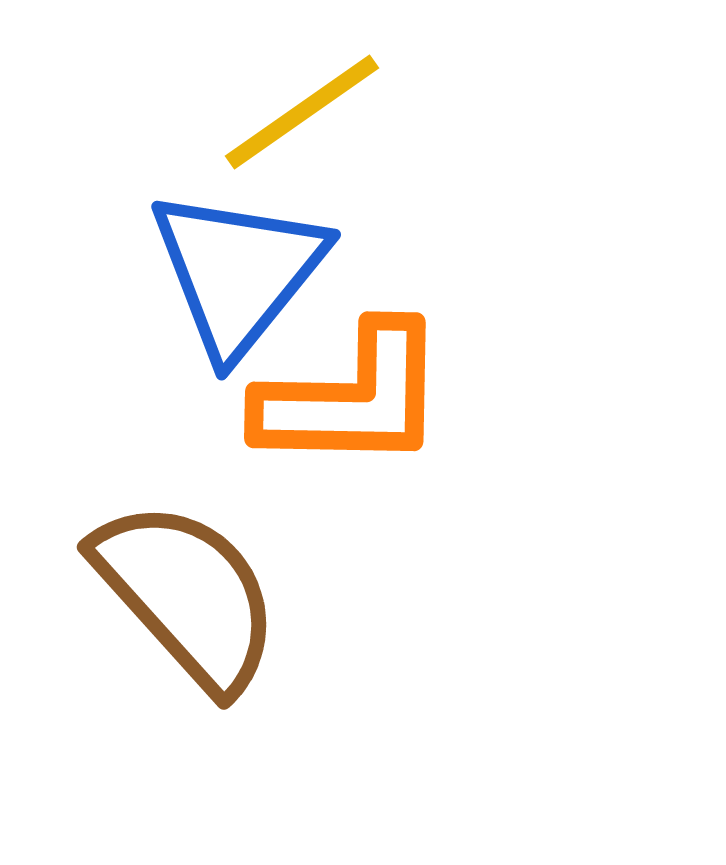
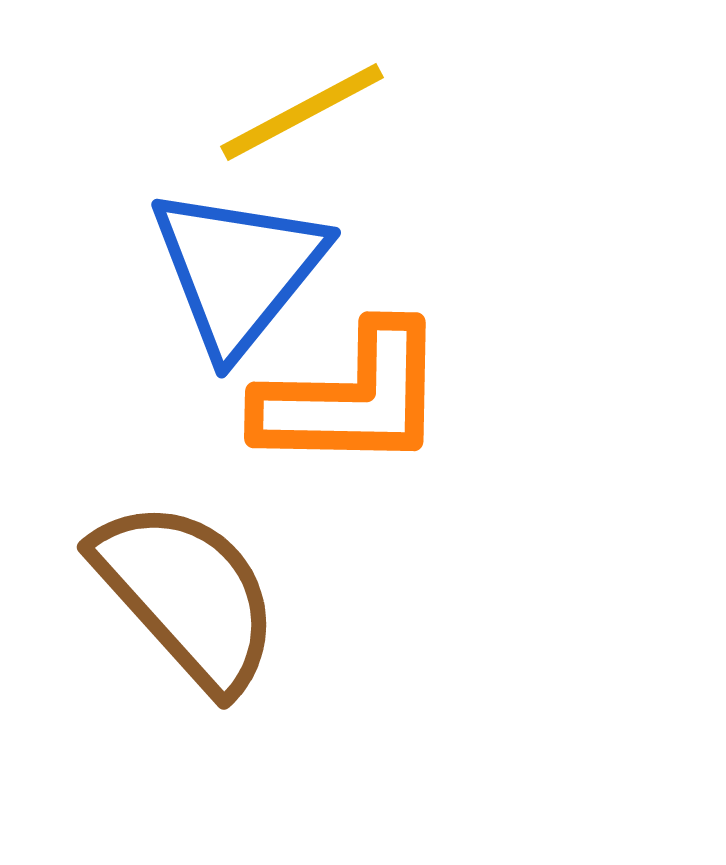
yellow line: rotated 7 degrees clockwise
blue triangle: moved 2 px up
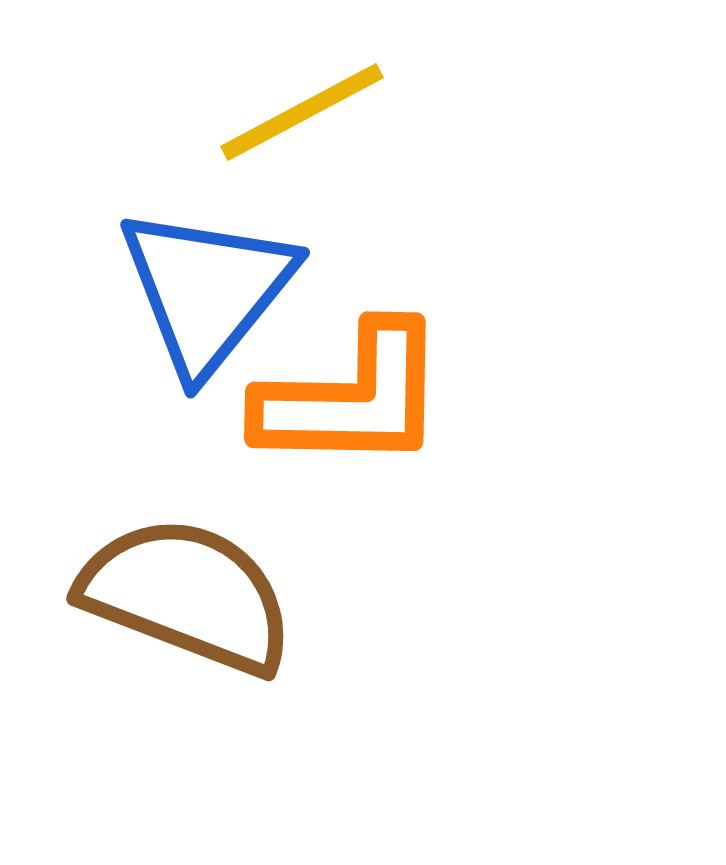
blue triangle: moved 31 px left, 20 px down
brown semicircle: rotated 27 degrees counterclockwise
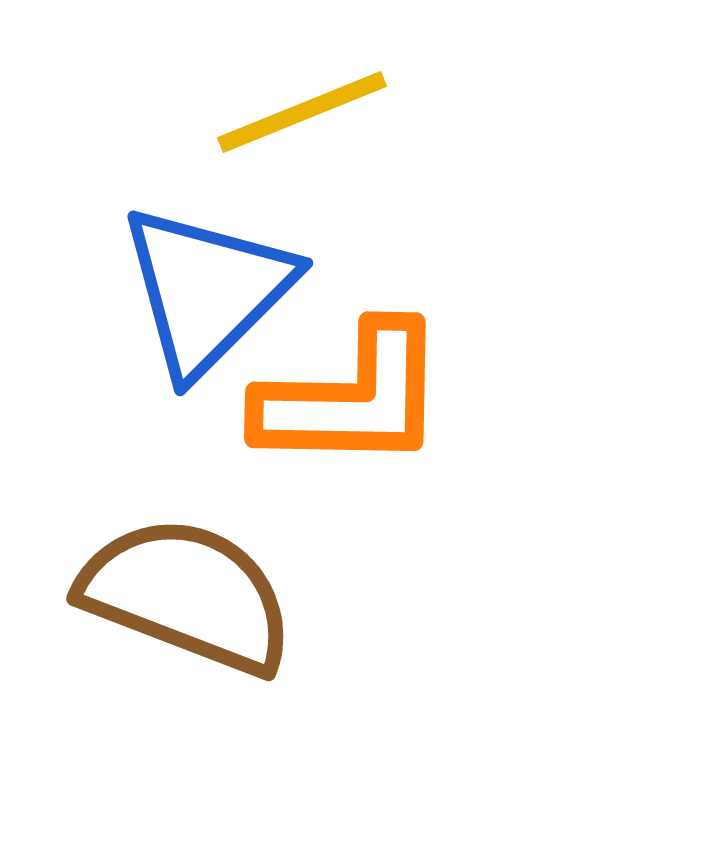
yellow line: rotated 6 degrees clockwise
blue triangle: rotated 6 degrees clockwise
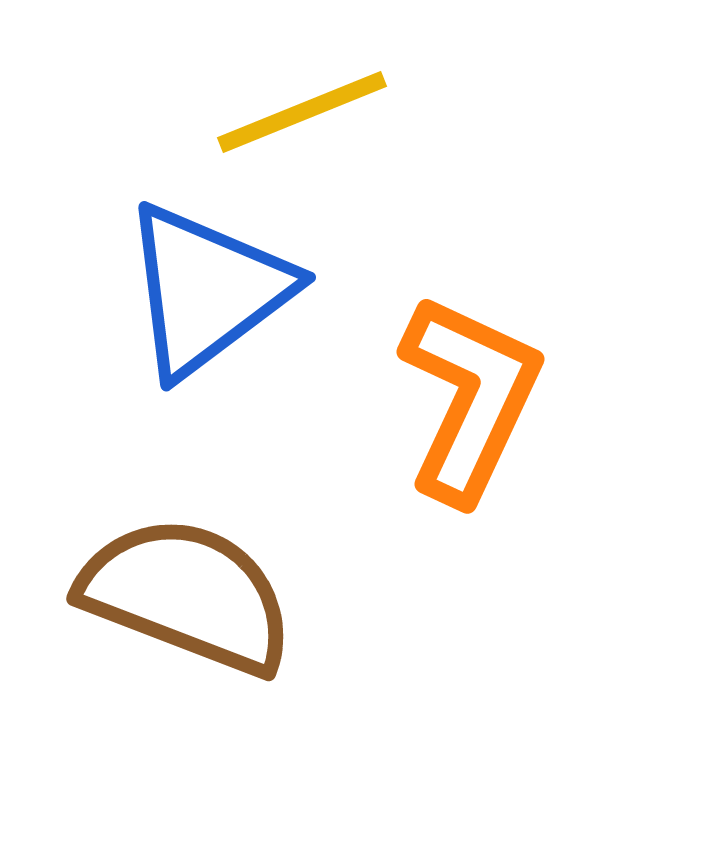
blue triangle: rotated 8 degrees clockwise
orange L-shape: moved 118 px right; rotated 66 degrees counterclockwise
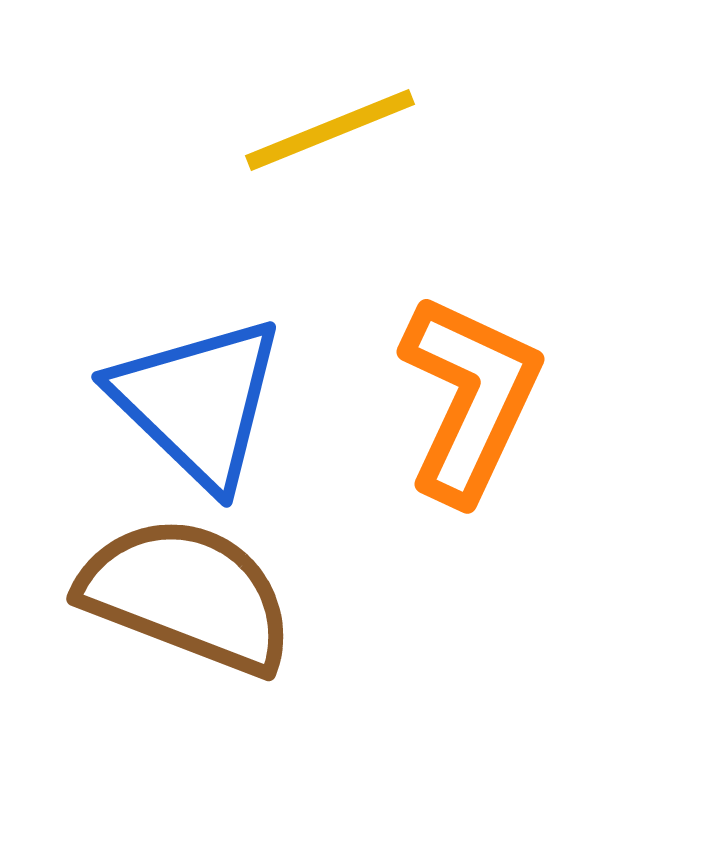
yellow line: moved 28 px right, 18 px down
blue triangle: moved 9 px left, 112 px down; rotated 39 degrees counterclockwise
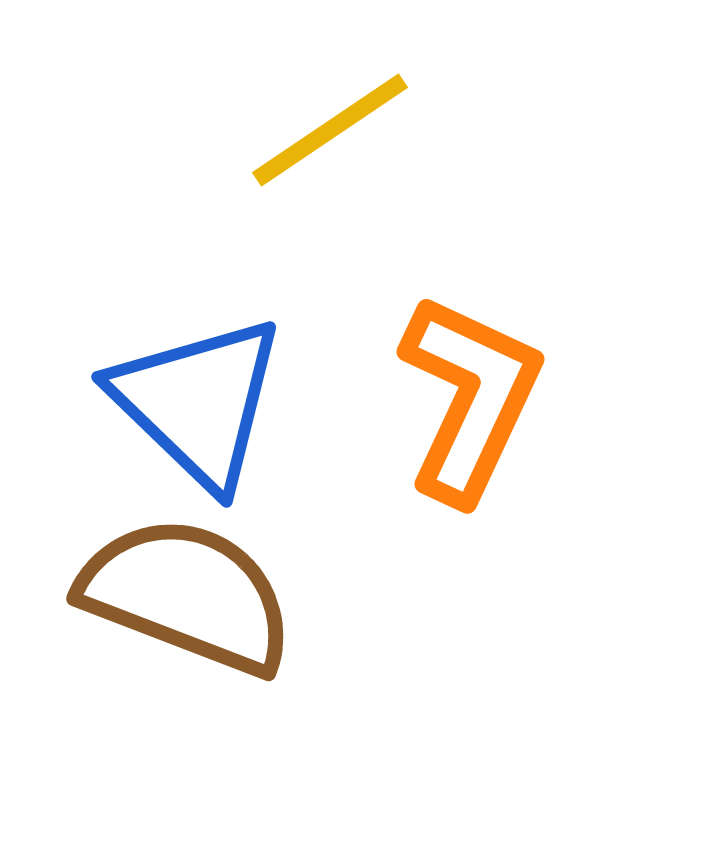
yellow line: rotated 12 degrees counterclockwise
